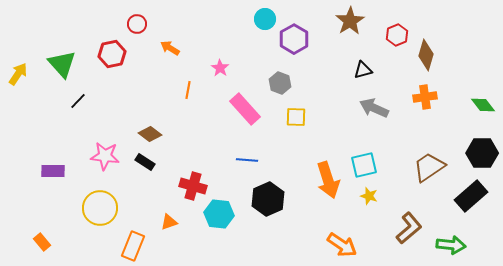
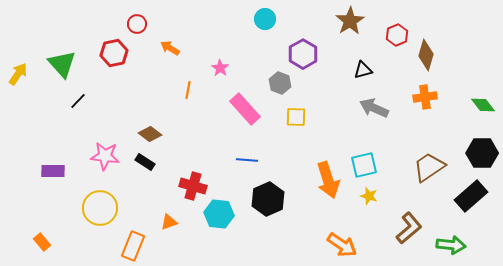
purple hexagon at (294, 39): moved 9 px right, 15 px down
red hexagon at (112, 54): moved 2 px right, 1 px up
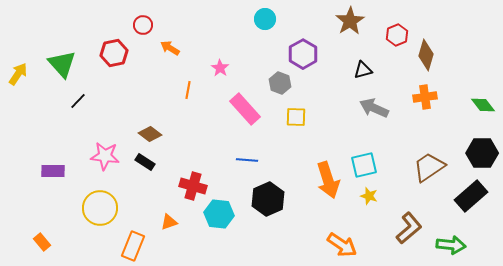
red circle at (137, 24): moved 6 px right, 1 px down
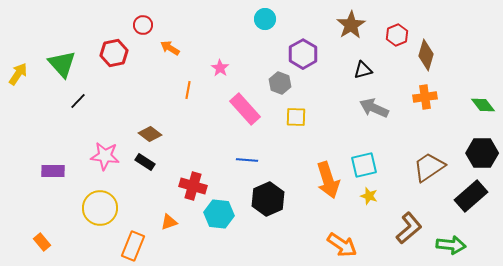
brown star at (350, 21): moved 1 px right, 4 px down
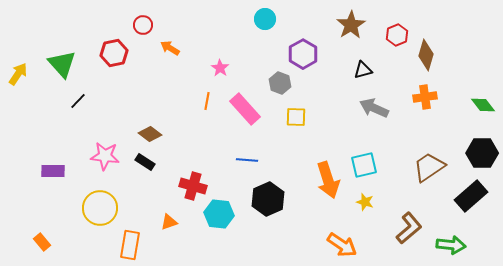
orange line at (188, 90): moved 19 px right, 11 px down
yellow star at (369, 196): moved 4 px left, 6 px down
orange rectangle at (133, 246): moved 3 px left, 1 px up; rotated 12 degrees counterclockwise
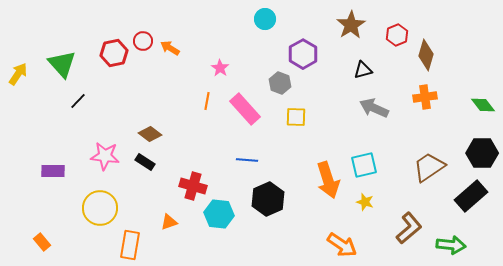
red circle at (143, 25): moved 16 px down
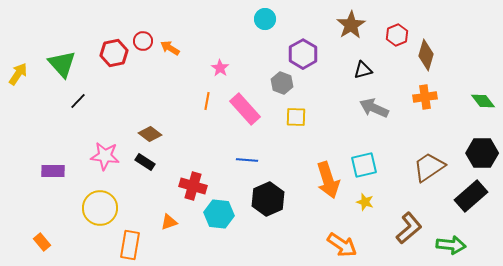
gray hexagon at (280, 83): moved 2 px right
green diamond at (483, 105): moved 4 px up
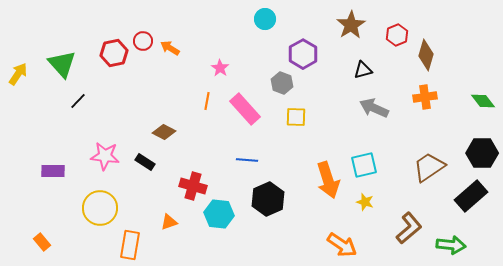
brown diamond at (150, 134): moved 14 px right, 2 px up; rotated 10 degrees counterclockwise
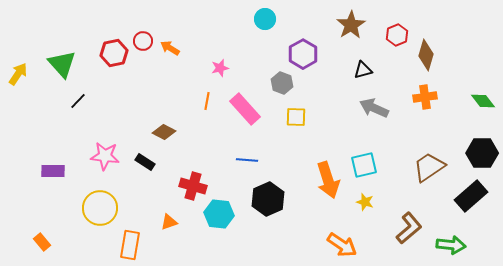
pink star at (220, 68): rotated 24 degrees clockwise
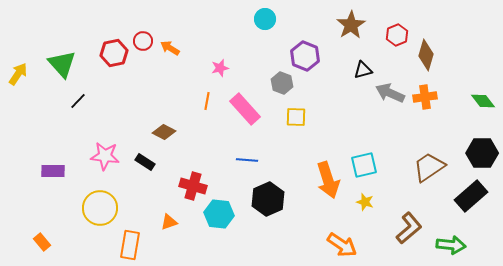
purple hexagon at (303, 54): moved 2 px right, 2 px down; rotated 8 degrees counterclockwise
gray arrow at (374, 108): moved 16 px right, 15 px up
